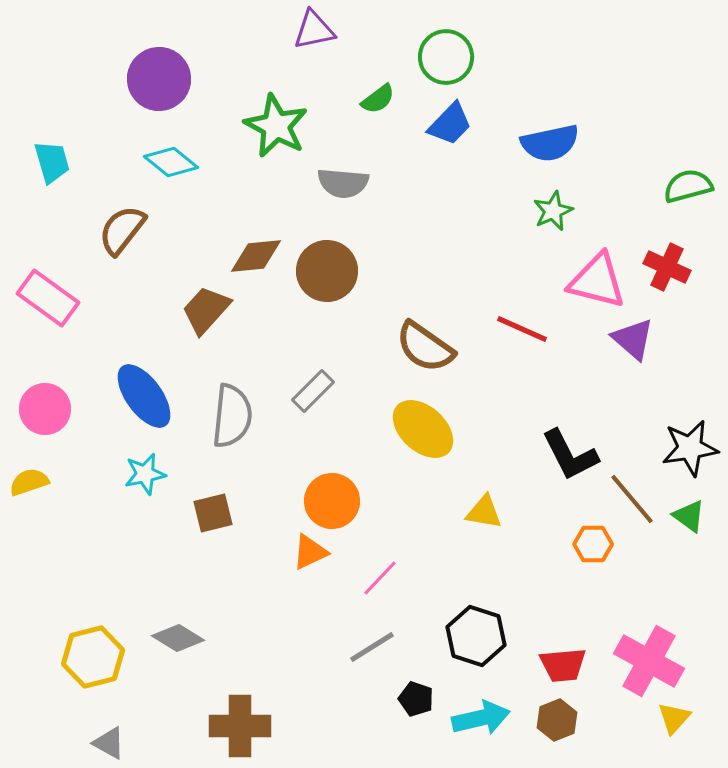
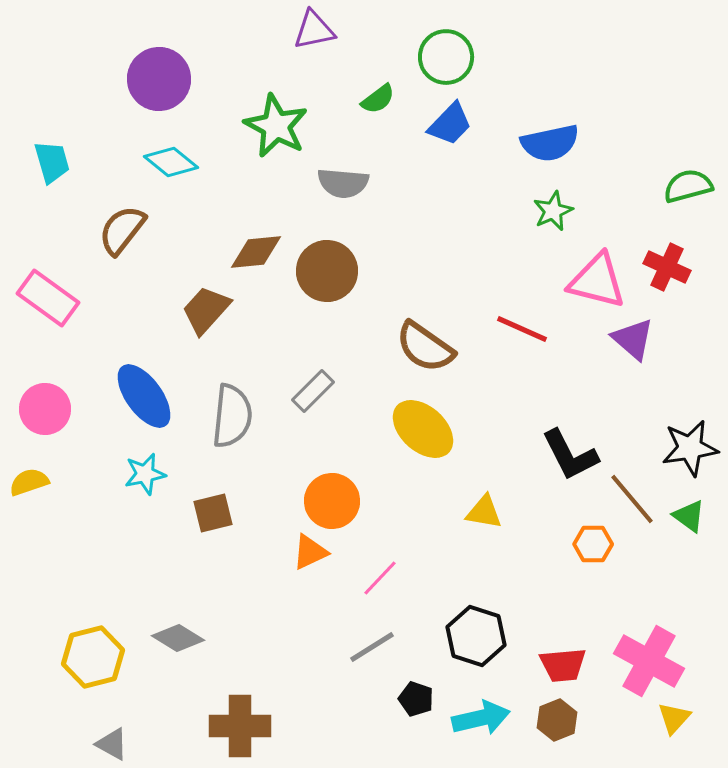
brown diamond at (256, 256): moved 4 px up
gray triangle at (109, 743): moved 3 px right, 1 px down
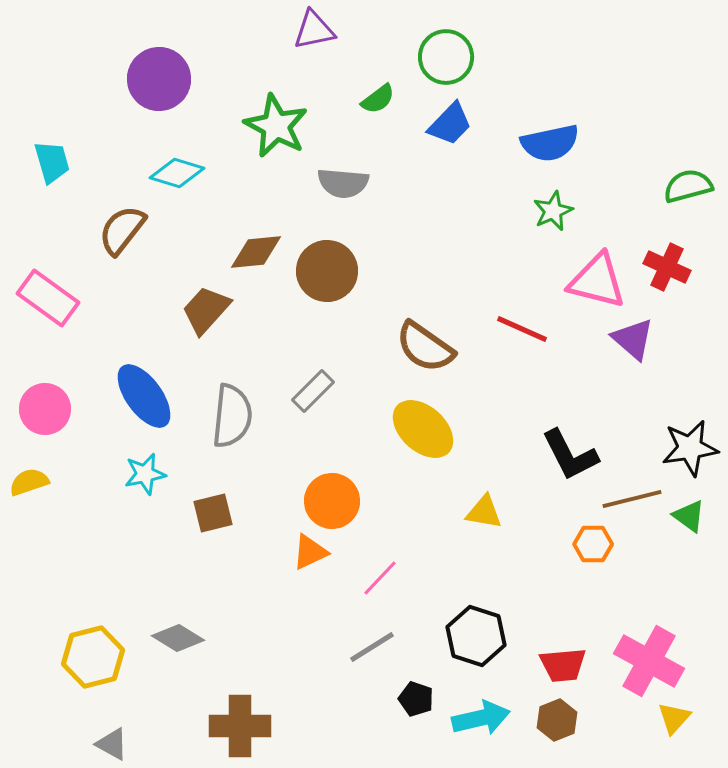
cyan diamond at (171, 162): moved 6 px right, 11 px down; rotated 22 degrees counterclockwise
brown line at (632, 499): rotated 64 degrees counterclockwise
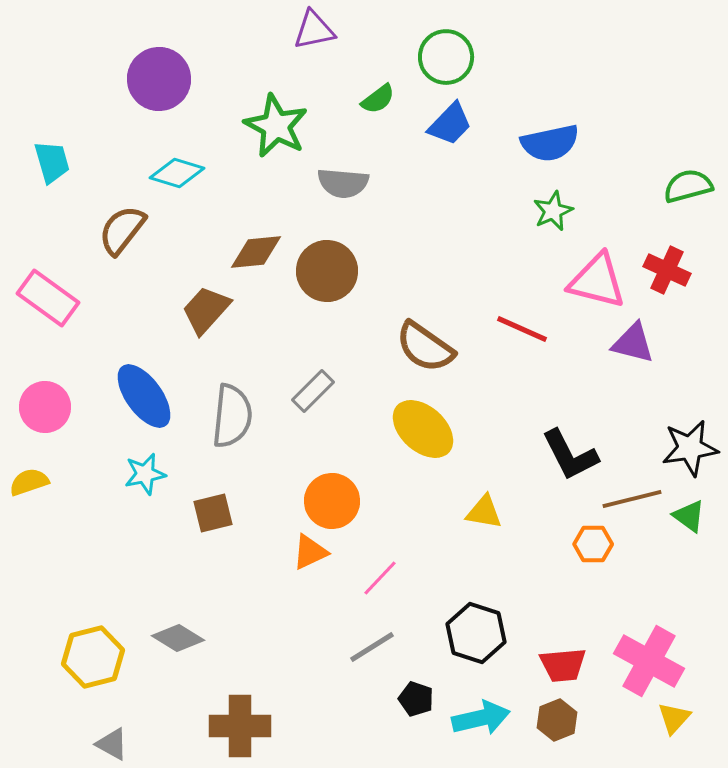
red cross at (667, 267): moved 3 px down
purple triangle at (633, 339): moved 4 px down; rotated 27 degrees counterclockwise
pink circle at (45, 409): moved 2 px up
black hexagon at (476, 636): moved 3 px up
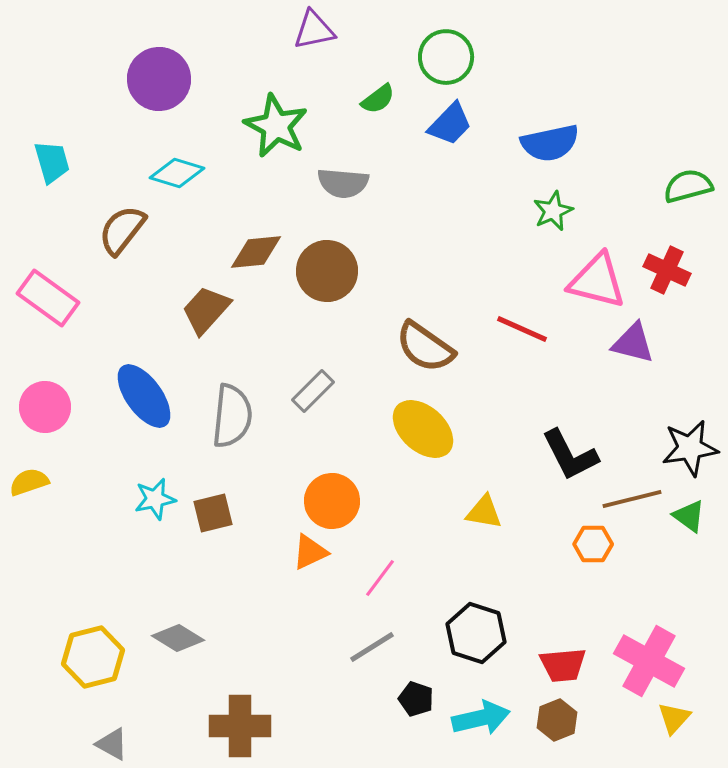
cyan star at (145, 474): moved 10 px right, 25 px down
pink line at (380, 578): rotated 6 degrees counterclockwise
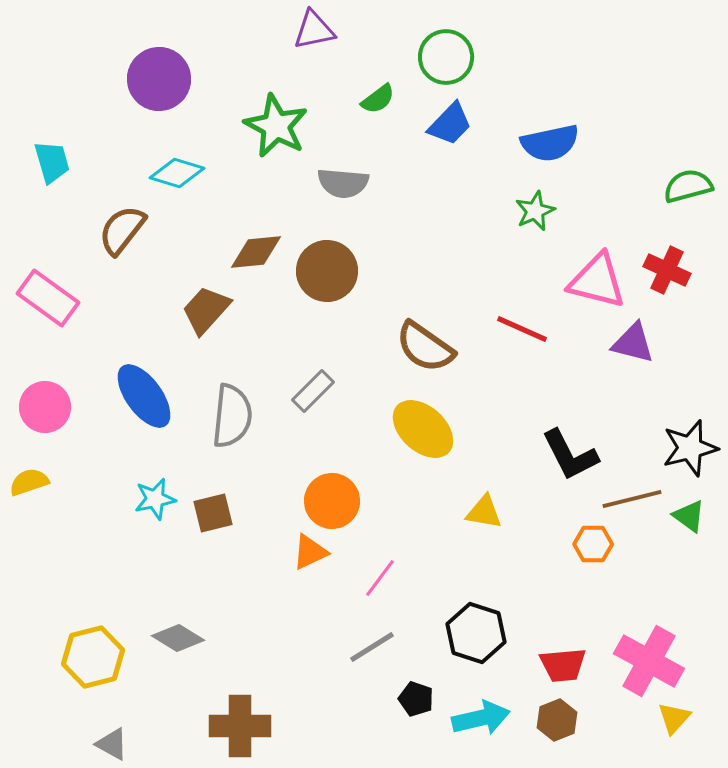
green star at (553, 211): moved 18 px left
black star at (690, 448): rotated 6 degrees counterclockwise
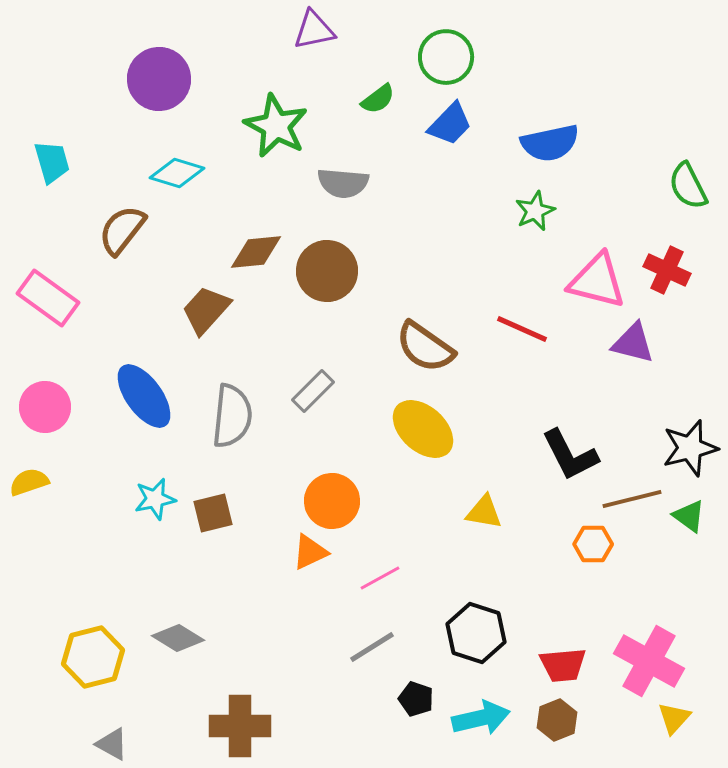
green semicircle at (688, 186): rotated 102 degrees counterclockwise
pink line at (380, 578): rotated 24 degrees clockwise
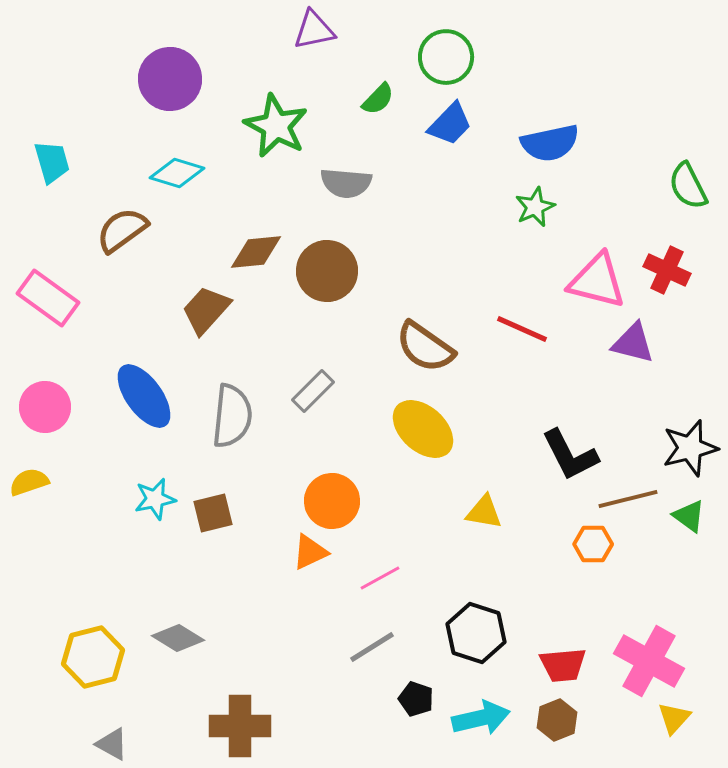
purple circle at (159, 79): moved 11 px right
green semicircle at (378, 99): rotated 9 degrees counterclockwise
gray semicircle at (343, 183): moved 3 px right
green star at (535, 211): moved 4 px up
brown semicircle at (122, 230): rotated 16 degrees clockwise
brown line at (632, 499): moved 4 px left
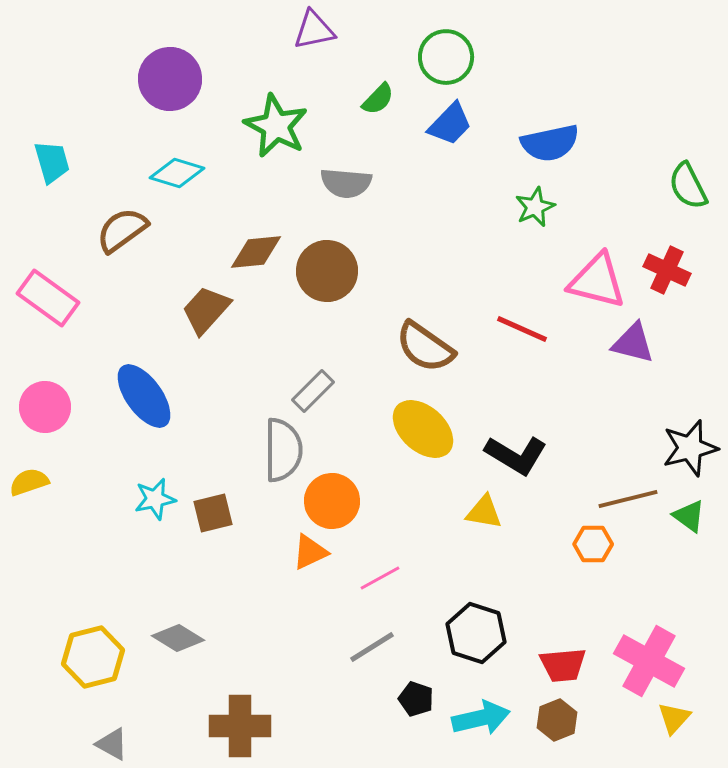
gray semicircle at (232, 416): moved 51 px right, 34 px down; rotated 6 degrees counterclockwise
black L-shape at (570, 455): moved 54 px left; rotated 32 degrees counterclockwise
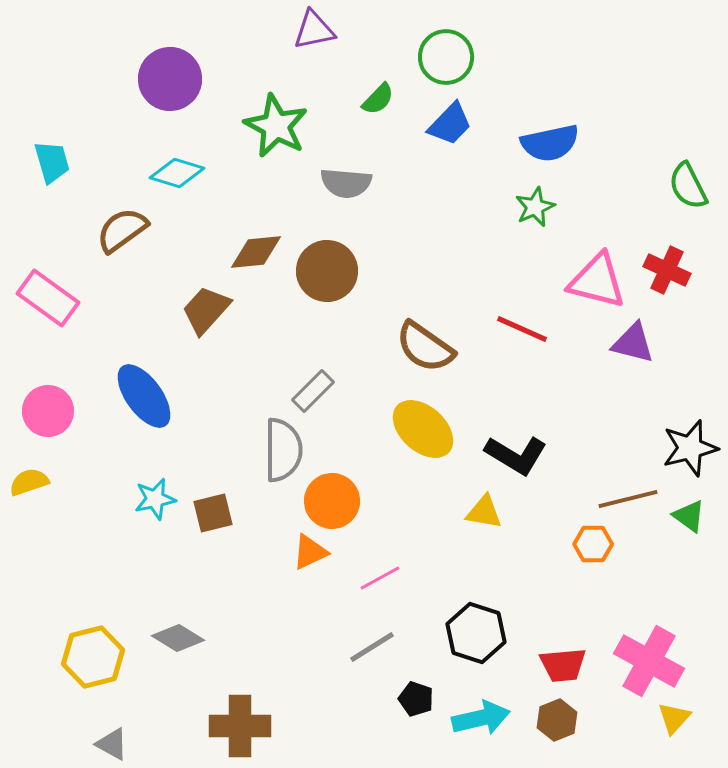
pink circle at (45, 407): moved 3 px right, 4 px down
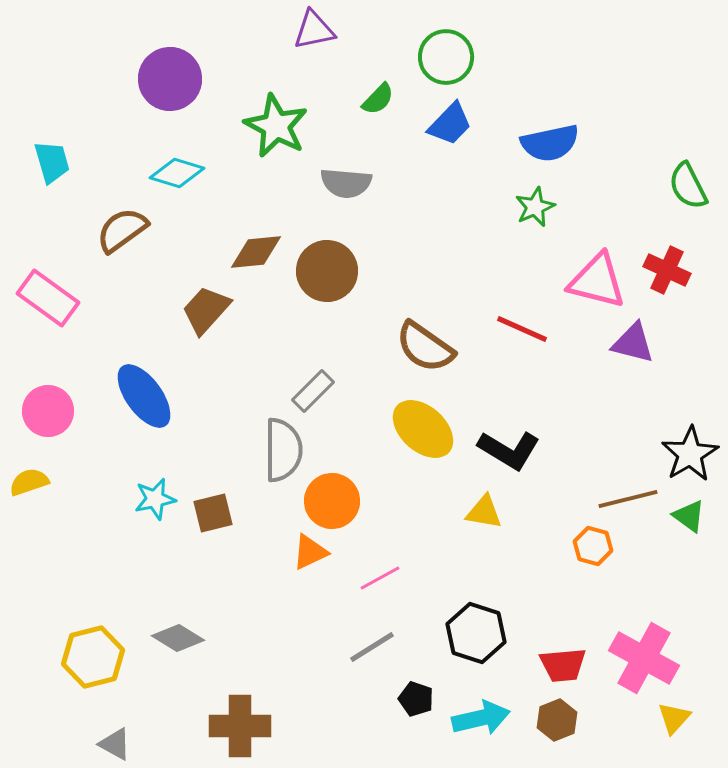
black star at (690, 448): moved 6 px down; rotated 16 degrees counterclockwise
black L-shape at (516, 455): moved 7 px left, 5 px up
orange hexagon at (593, 544): moved 2 px down; rotated 15 degrees clockwise
pink cross at (649, 661): moved 5 px left, 3 px up
gray triangle at (112, 744): moved 3 px right
